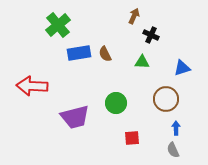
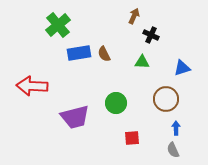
brown semicircle: moved 1 px left
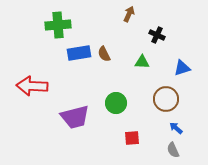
brown arrow: moved 5 px left, 2 px up
green cross: rotated 35 degrees clockwise
black cross: moved 6 px right
blue arrow: rotated 48 degrees counterclockwise
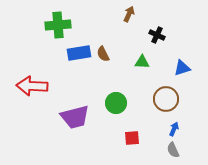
brown semicircle: moved 1 px left
blue arrow: moved 2 px left, 1 px down; rotated 72 degrees clockwise
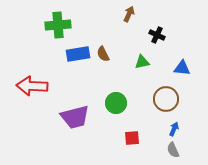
blue rectangle: moved 1 px left, 1 px down
green triangle: rotated 14 degrees counterclockwise
blue triangle: rotated 24 degrees clockwise
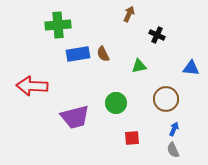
green triangle: moved 3 px left, 4 px down
blue triangle: moved 9 px right
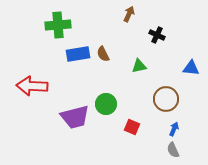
green circle: moved 10 px left, 1 px down
red square: moved 11 px up; rotated 28 degrees clockwise
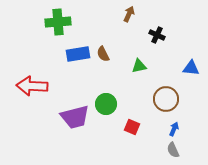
green cross: moved 3 px up
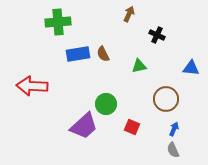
purple trapezoid: moved 9 px right, 9 px down; rotated 28 degrees counterclockwise
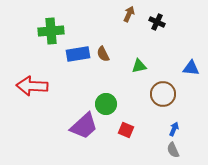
green cross: moved 7 px left, 9 px down
black cross: moved 13 px up
brown circle: moved 3 px left, 5 px up
red square: moved 6 px left, 3 px down
